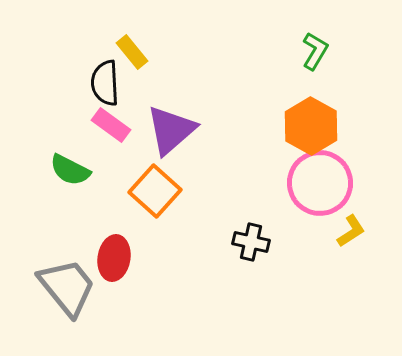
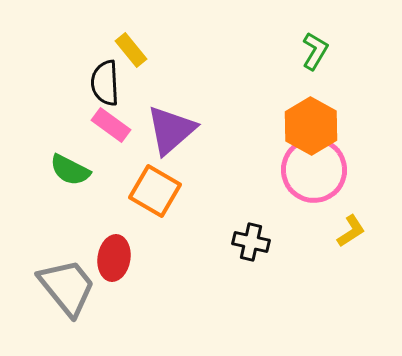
yellow rectangle: moved 1 px left, 2 px up
pink circle: moved 6 px left, 13 px up
orange square: rotated 12 degrees counterclockwise
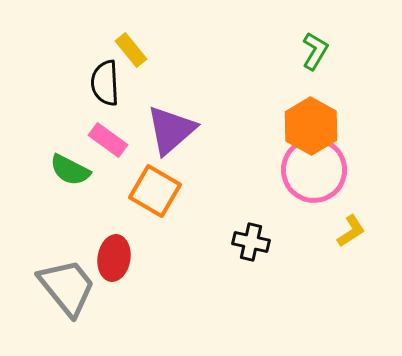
pink rectangle: moved 3 px left, 15 px down
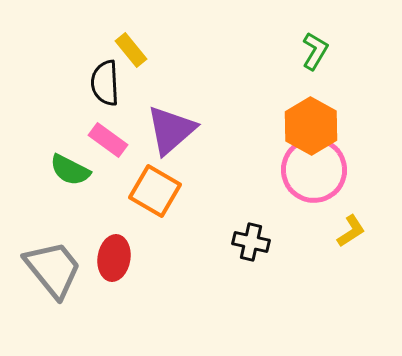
gray trapezoid: moved 14 px left, 18 px up
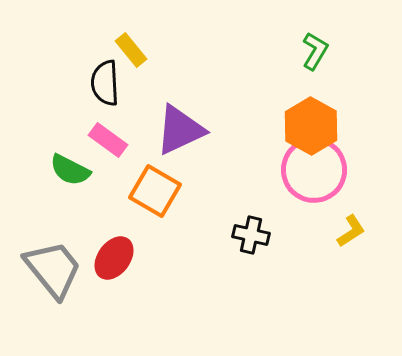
purple triangle: moved 9 px right; rotated 16 degrees clockwise
black cross: moved 7 px up
red ellipse: rotated 27 degrees clockwise
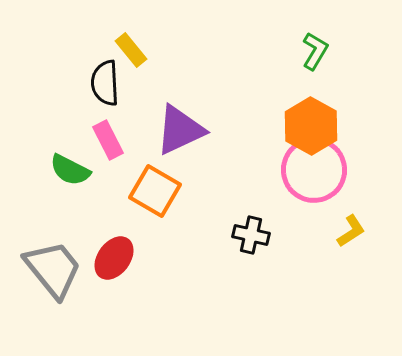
pink rectangle: rotated 27 degrees clockwise
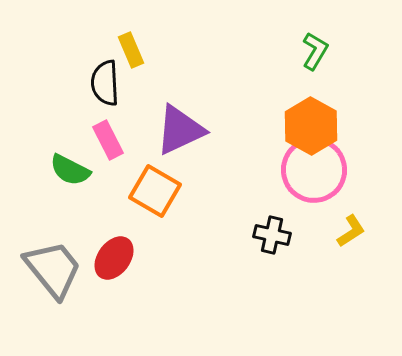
yellow rectangle: rotated 16 degrees clockwise
black cross: moved 21 px right
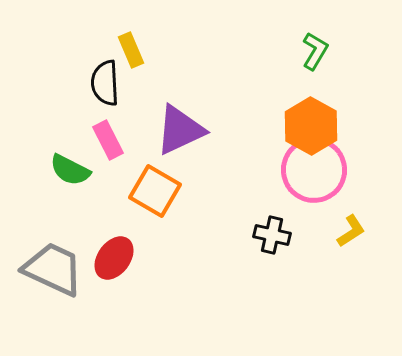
gray trapezoid: rotated 26 degrees counterclockwise
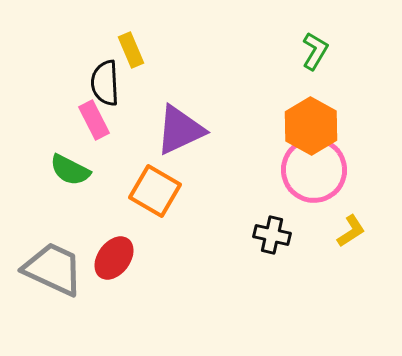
pink rectangle: moved 14 px left, 20 px up
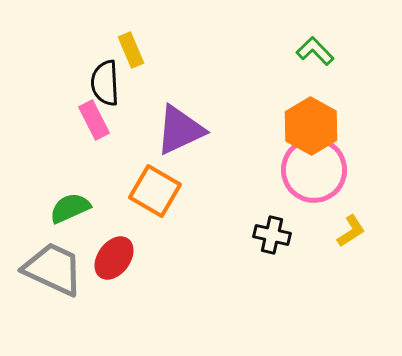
green L-shape: rotated 75 degrees counterclockwise
green semicircle: moved 38 px down; rotated 129 degrees clockwise
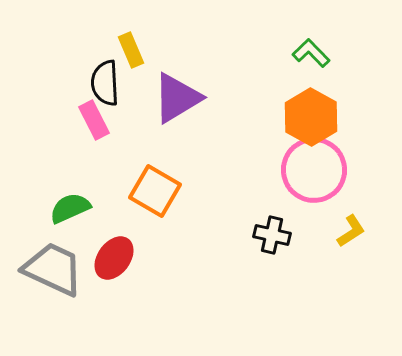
green L-shape: moved 4 px left, 2 px down
orange hexagon: moved 9 px up
purple triangle: moved 3 px left, 32 px up; rotated 6 degrees counterclockwise
